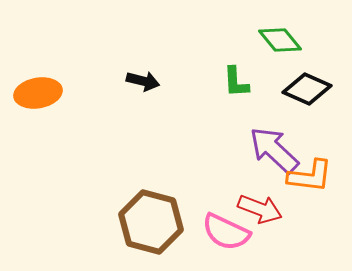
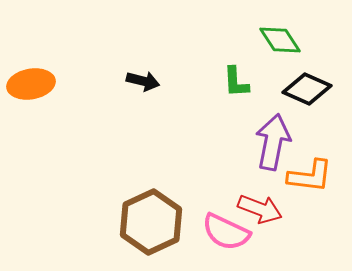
green diamond: rotated 6 degrees clockwise
orange ellipse: moved 7 px left, 9 px up
purple arrow: moved 1 px left, 8 px up; rotated 58 degrees clockwise
brown hexagon: rotated 20 degrees clockwise
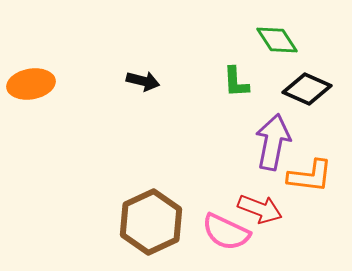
green diamond: moved 3 px left
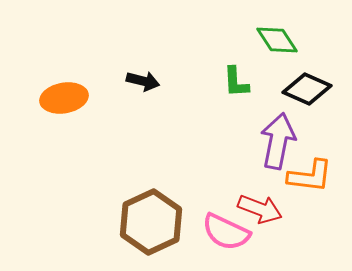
orange ellipse: moved 33 px right, 14 px down
purple arrow: moved 5 px right, 1 px up
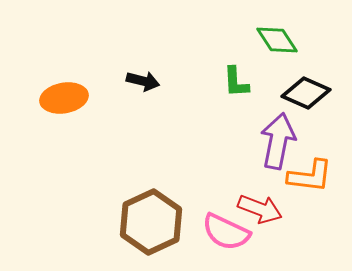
black diamond: moved 1 px left, 4 px down
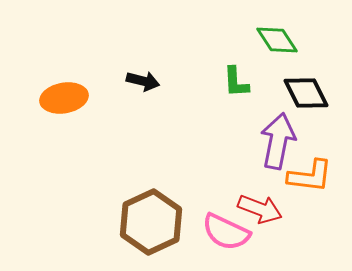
black diamond: rotated 39 degrees clockwise
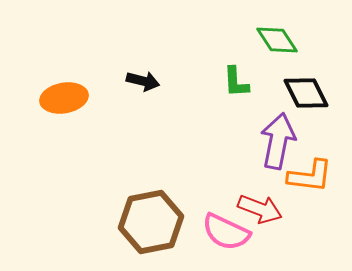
brown hexagon: rotated 14 degrees clockwise
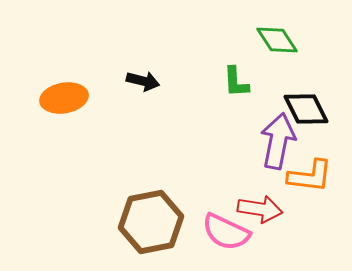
black diamond: moved 16 px down
red arrow: rotated 12 degrees counterclockwise
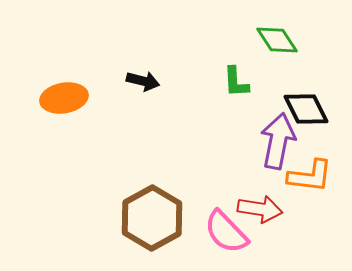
brown hexagon: moved 1 px right, 4 px up; rotated 18 degrees counterclockwise
pink semicircle: rotated 21 degrees clockwise
